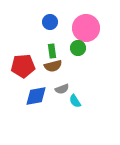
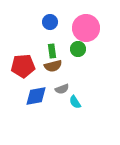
green circle: moved 1 px down
cyan semicircle: moved 1 px down
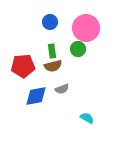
cyan semicircle: moved 12 px right, 16 px down; rotated 152 degrees clockwise
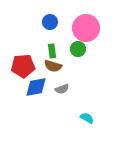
brown semicircle: rotated 30 degrees clockwise
blue diamond: moved 9 px up
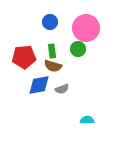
red pentagon: moved 1 px right, 9 px up
blue diamond: moved 3 px right, 2 px up
cyan semicircle: moved 2 px down; rotated 32 degrees counterclockwise
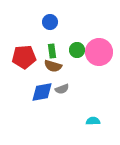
pink circle: moved 13 px right, 24 px down
green circle: moved 1 px left, 1 px down
blue diamond: moved 3 px right, 7 px down
cyan semicircle: moved 6 px right, 1 px down
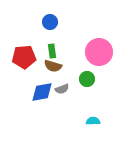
green circle: moved 10 px right, 29 px down
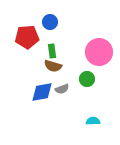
red pentagon: moved 3 px right, 20 px up
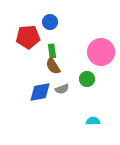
red pentagon: moved 1 px right
pink circle: moved 2 px right
brown semicircle: rotated 42 degrees clockwise
blue diamond: moved 2 px left
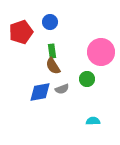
red pentagon: moved 7 px left, 5 px up; rotated 15 degrees counterclockwise
